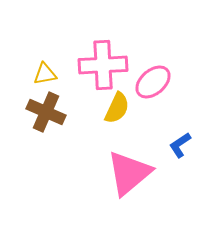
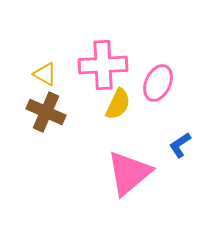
yellow triangle: rotated 40 degrees clockwise
pink ellipse: moved 5 px right, 1 px down; rotated 24 degrees counterclockwise
yellow semicircle: moved 1 px right, 4 px up
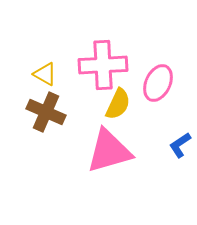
pink triangle: moved 20 px left, 22 px up; rotated 24 degrees clockwise
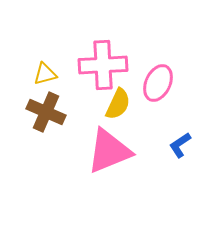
yellow triangle: rotated 45 degrees counterclockwise
pink triangle: rotated 6 degrees counterclockwise
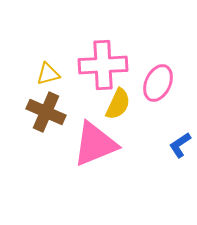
yellow triangle: moved 3 px right
pink triangle: moved 14 px left, 7 px up
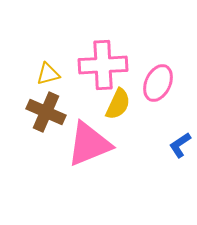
pink triangle: moved 6 px left
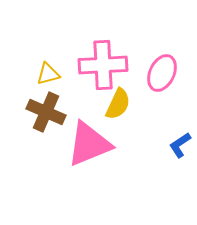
pink ellipse: moved 4 px right, 10 px up
